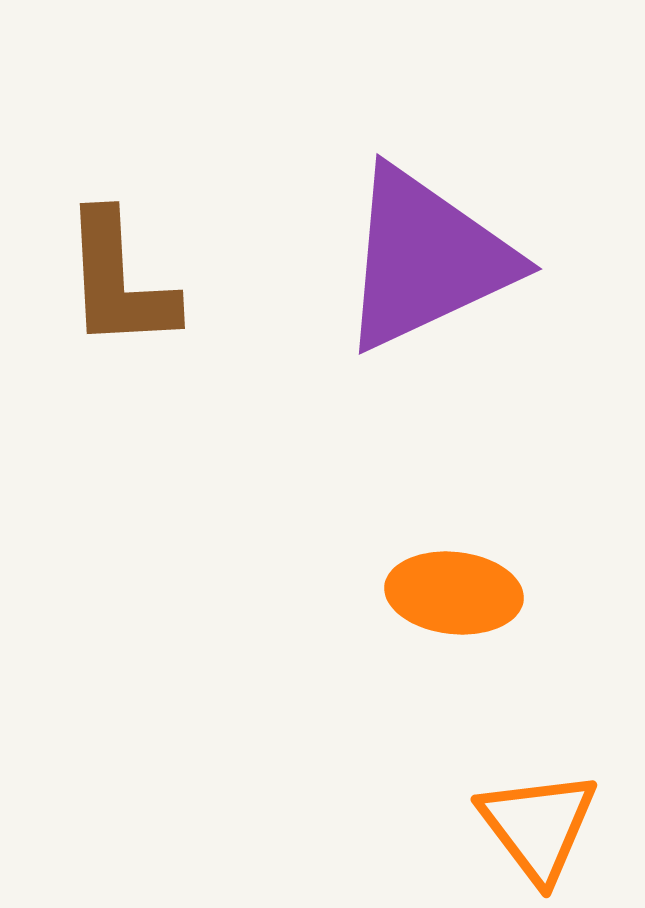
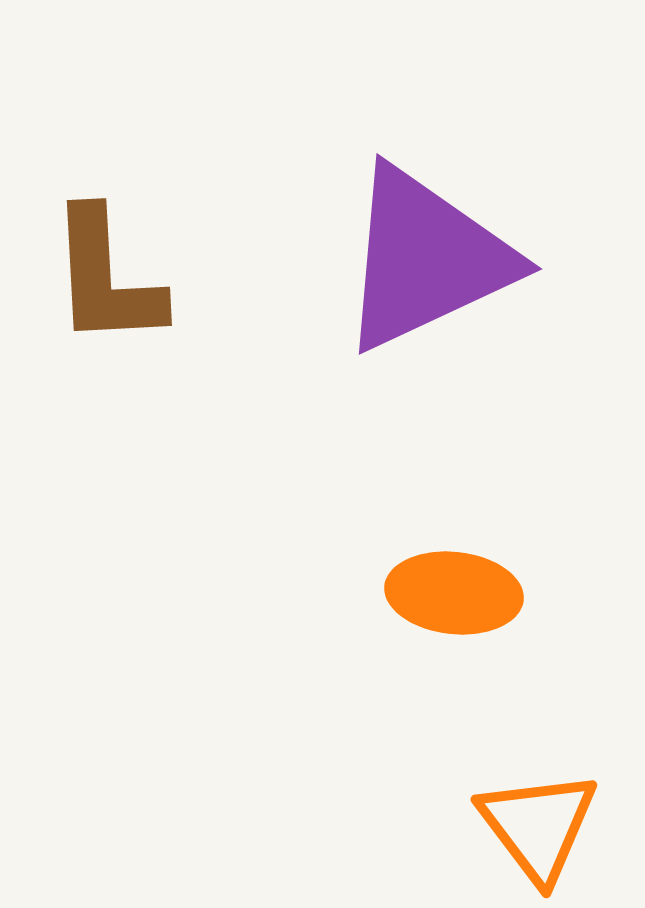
brown L-shape: moved 13 px left, 3 px up
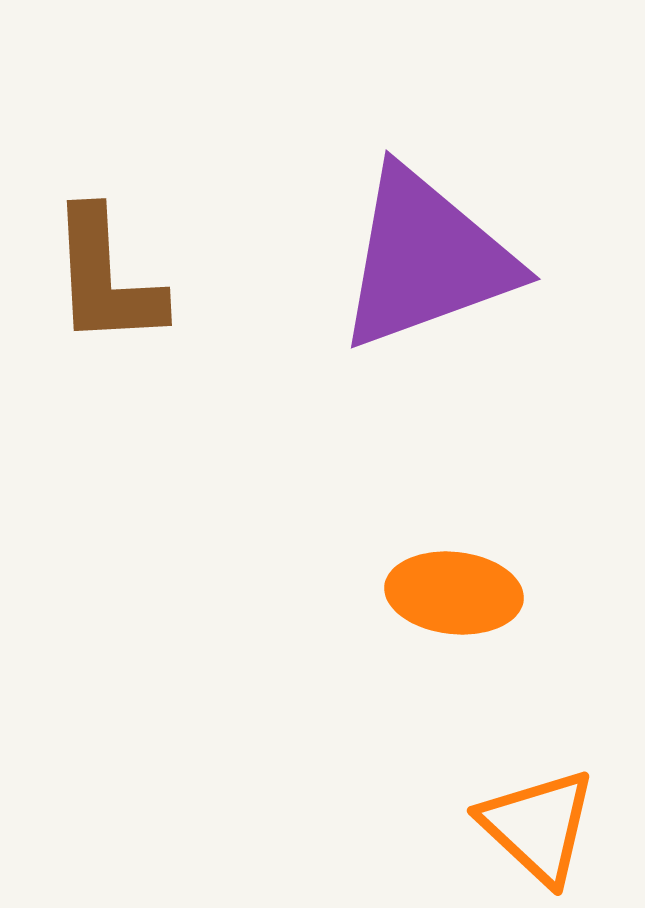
purple triangle: rotated 5 degrees clockwise
orange triangle: rotated 10 degrees counterclockwise
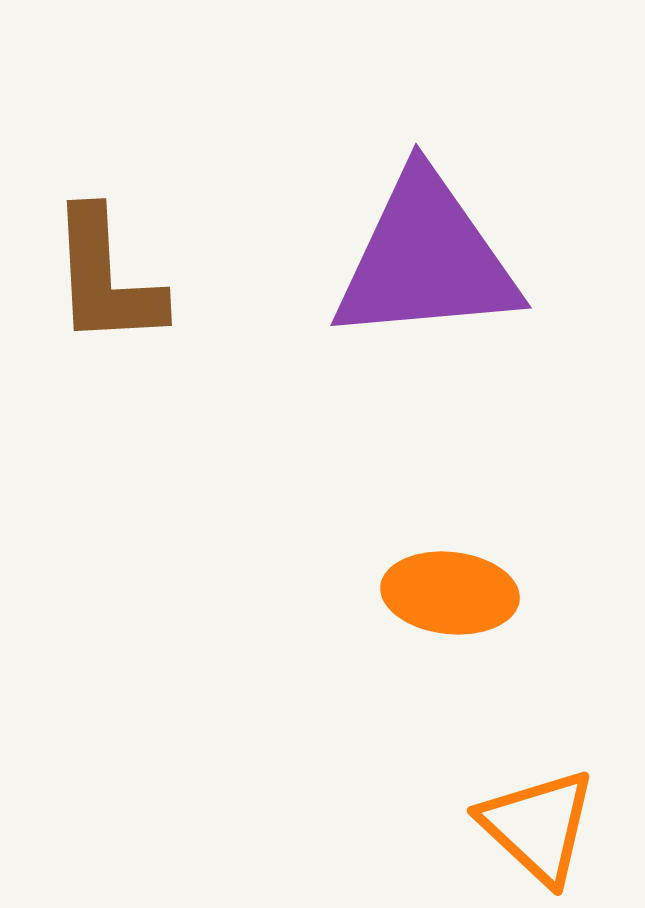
purple triangle: rotated 15 degrees clockwise
orange ellipse: moved 4 px left
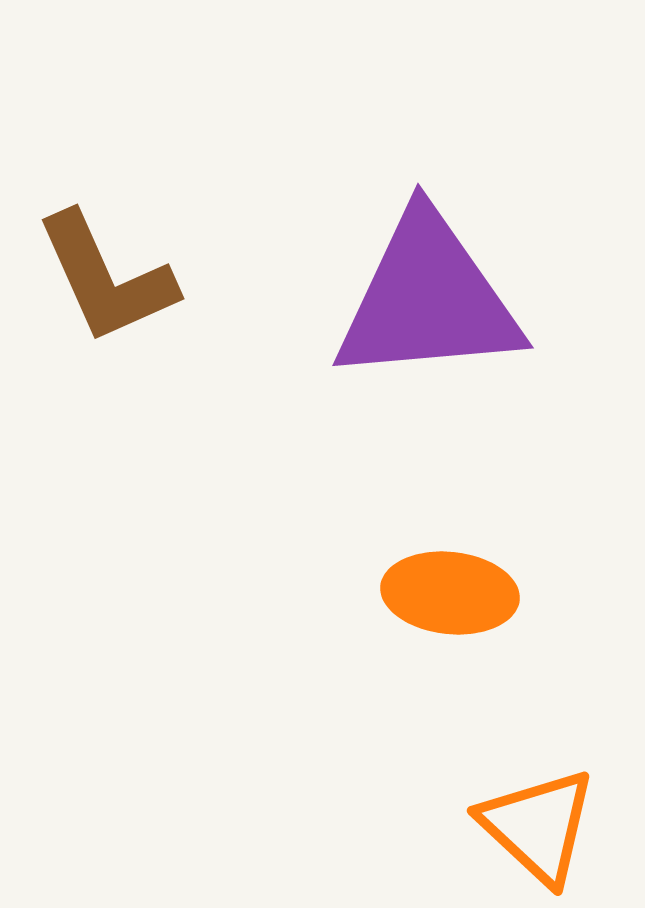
purple triangle: moved 2 px right, 40 px down
brown L-shape: rotated 21 degrees counterclockwise
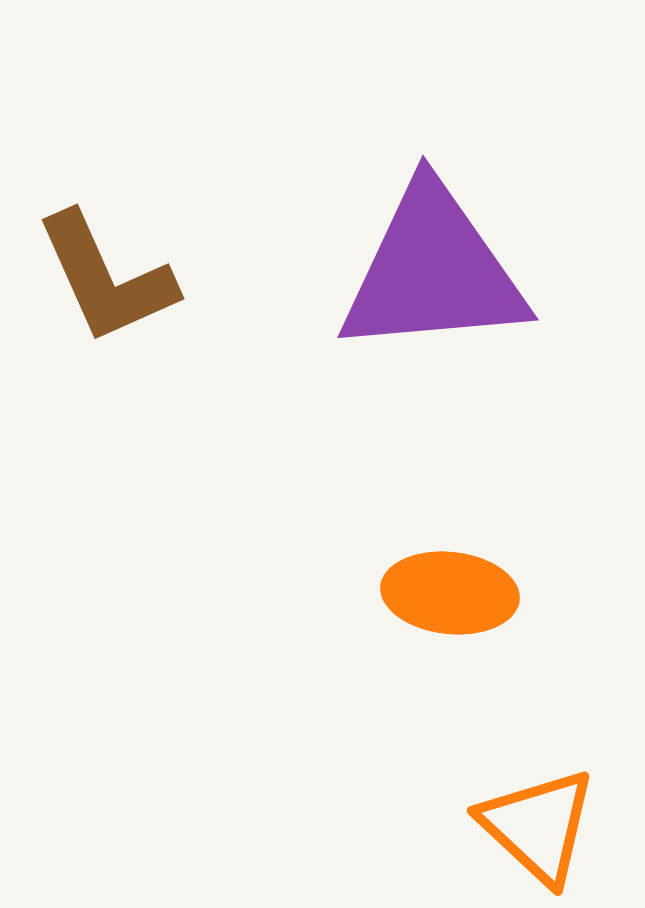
purple triangle: moved 5 px right, 28 px up
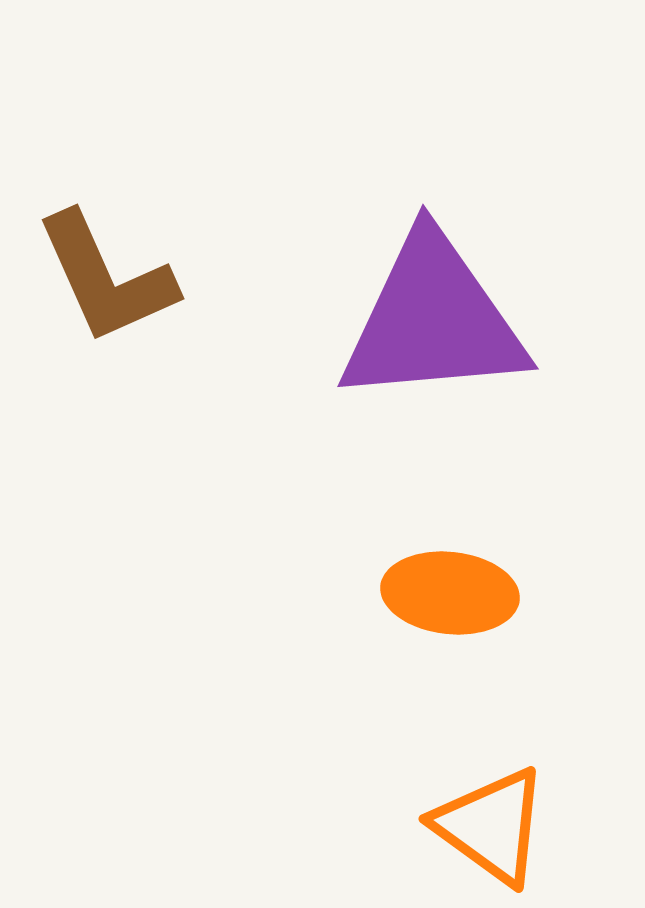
purple triangle: moved 49 px down
orange triangle: moved 47 px left; rotated 7 degrees counterclockwise
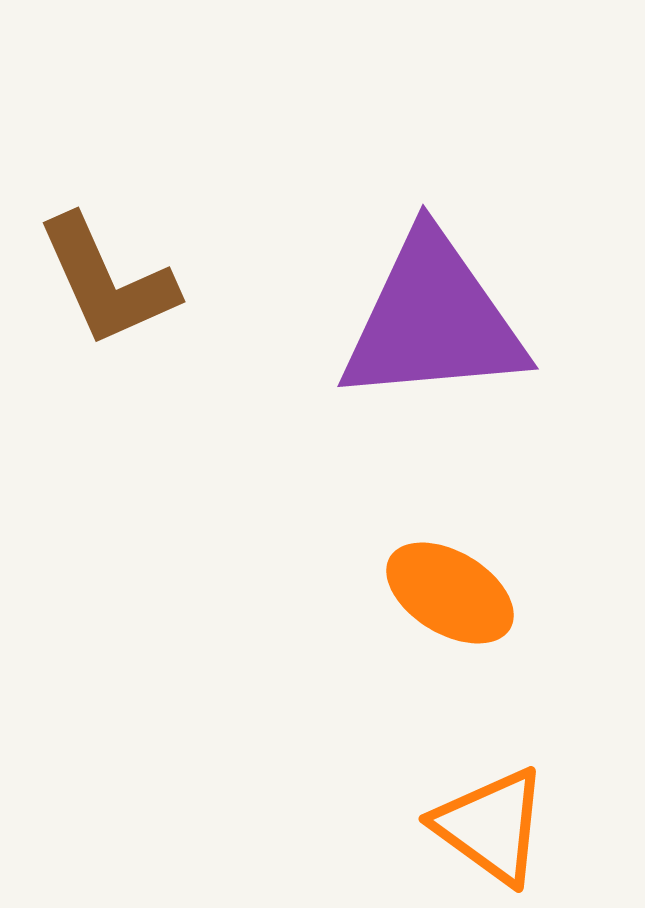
brown L-shape: moved 1 px right, 3 px down
orange ellipse: rotated 25 degrees clockwise
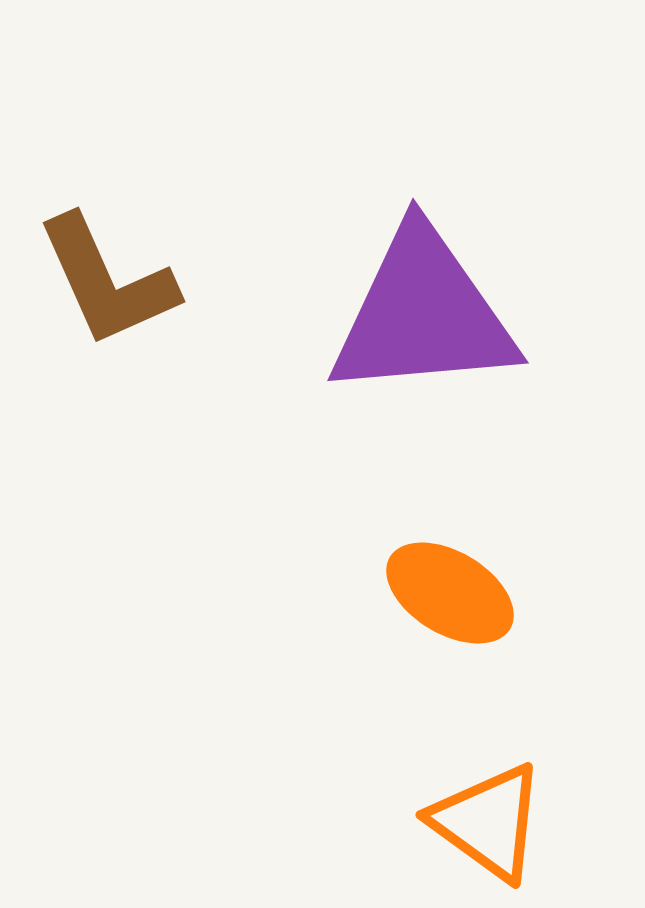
purple triangle: moved 10 px left, 6 px up
orange triangle: moved 3 px left, 4 px up
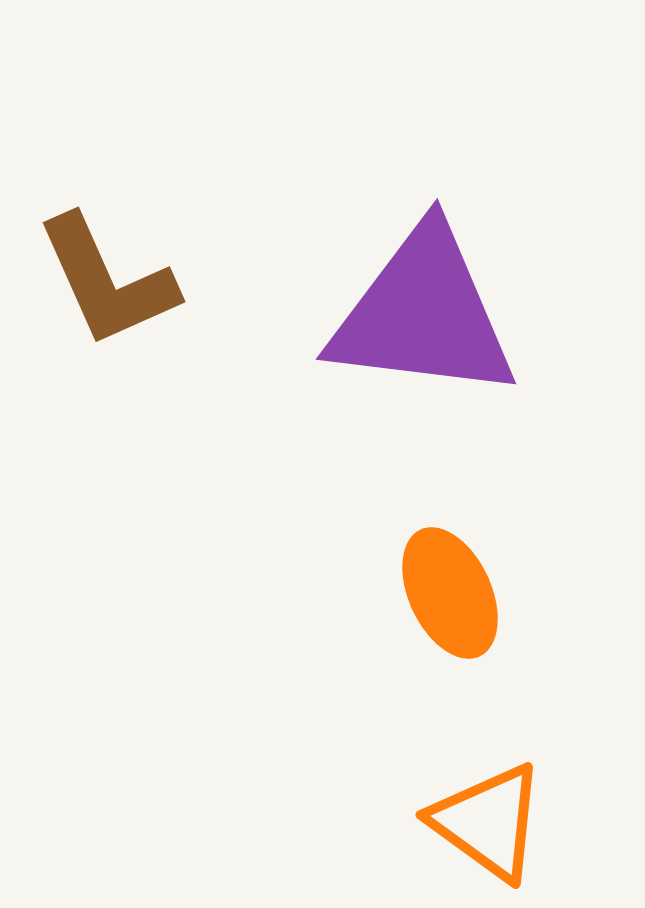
purple triangle: rotated 12 degrees clockwise
orange ellipse: rotated 34 degrees clockwise
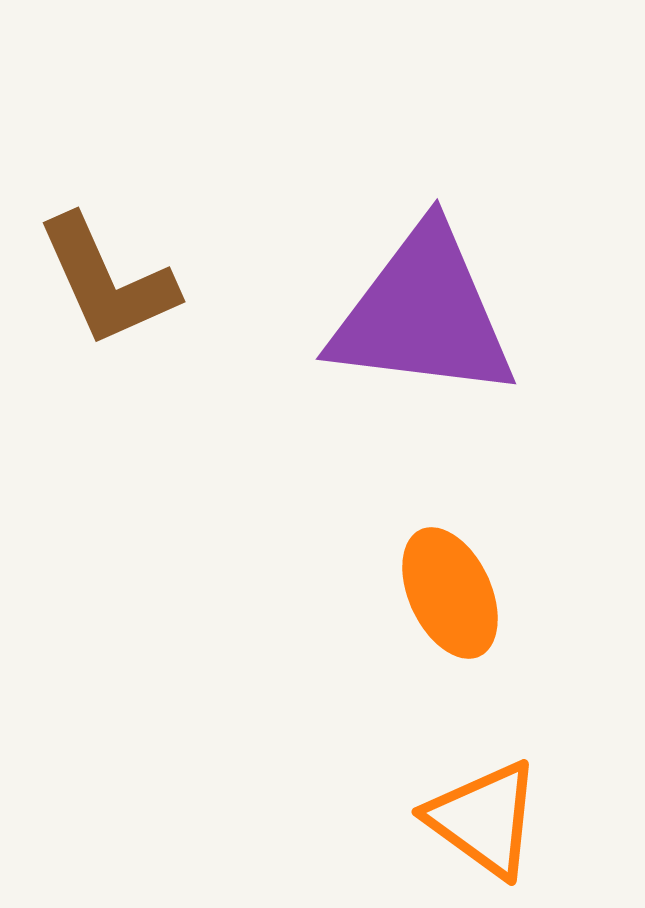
orange triangle: moved 4 px left, 3 px up
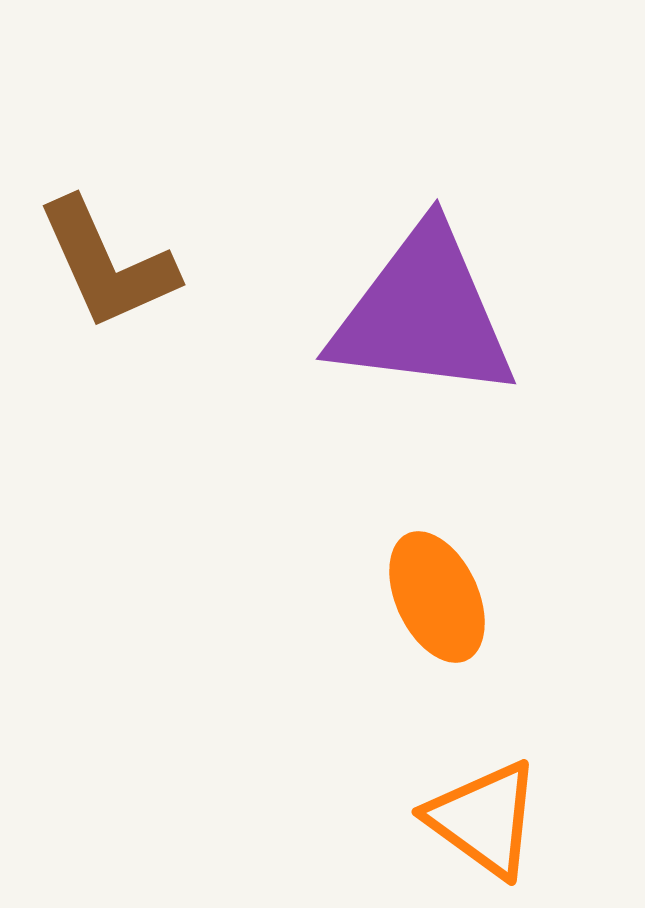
brown L-shape: moved 17 px up
orange ellipse: moved 13 px left, 4 px down
